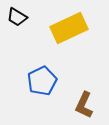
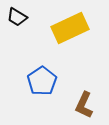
yellow rectangle: moved 1 px right
blue pentagon: rotated 8 degrees counterclockwise
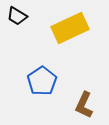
black trapezoid: moved 1 px up
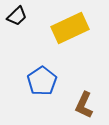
black trapezoid: rotated 75 degrees counterclockwise
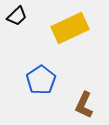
blue pentagon: moved 1 px left, 1 px up
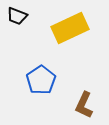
black trapezoid: rotated 65 degrees clockwise
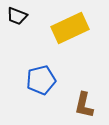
blue pentagon: rotated 20 degrees clockwise
brown L-shape: rotated 12 degrees counterclockwise
